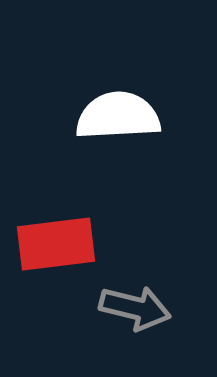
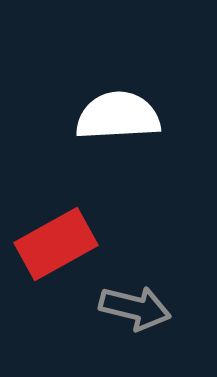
red rectangle: rotated 22 degrees counterclockwise
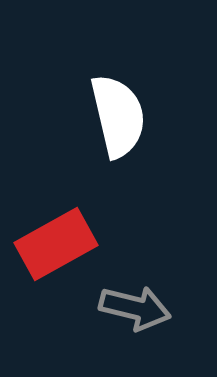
white semicircle: rotated 80 degrees clockwise
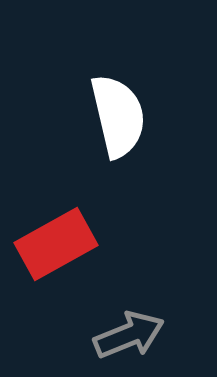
gray arrow: moved 6 px left, 27 px down; rotated 36 degrees counterclockwise
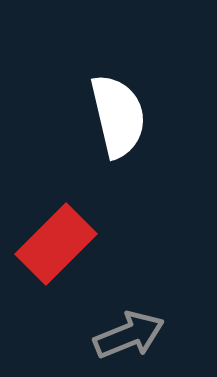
red rectangle: rotated 16 degrees counterclockwise
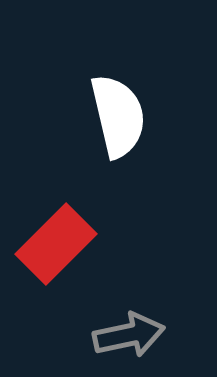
gray arrow: rotated 10 degrees clockwise
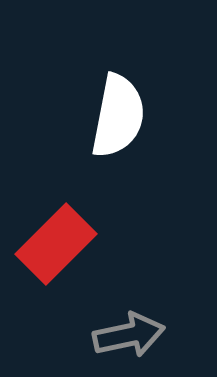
white semicircle: rotated 24 degrees clockwise
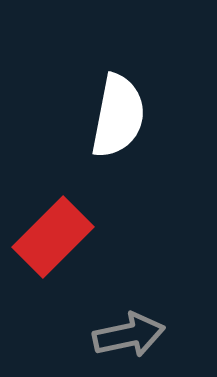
red rectangle: moved 3 px left, 7 px up
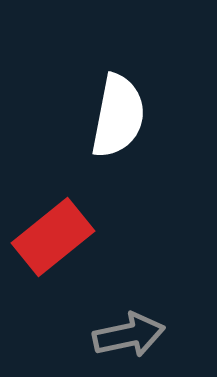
red rectangle: rotated 6 degrees clockwise
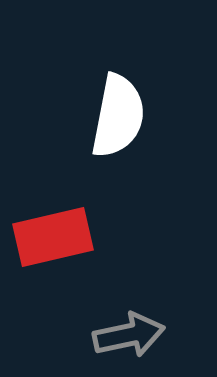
red rectangle: rotated 26 degrees clockwise
